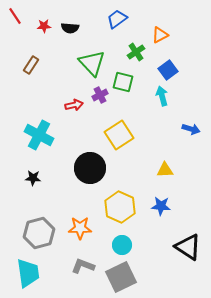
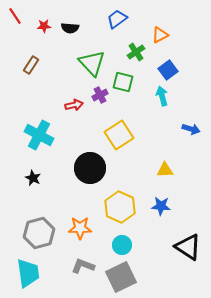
black star: rotated 21 degrees clockwise
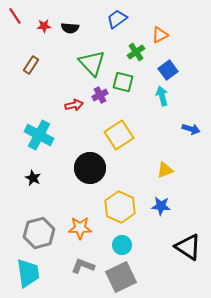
yellow triangle: rotated 18 degrees counterclockwise
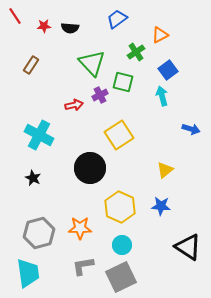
yellow triangle: rotated 18 degrees counterclockwise
gray L-shape: rotated 30 degrees counterclockwise
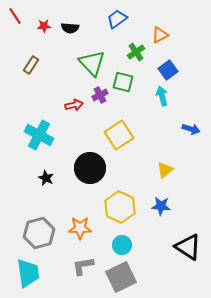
black star: moved 13 px right
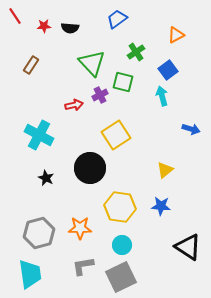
orange triangle: moved 16 px right
yellow square: moved 3 px left
yellow hexagon: rotated 16 degrees counterclockwise
cyan trapezoid: moved 2 px right, 1 px down
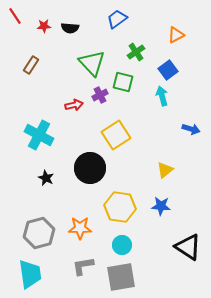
gray square: rotated 16 degrees clockwise
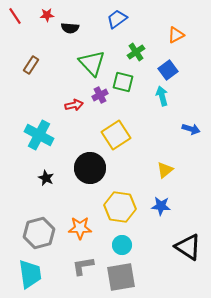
red star: moved 3 px right, 11 px up
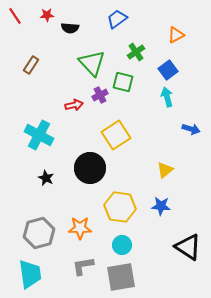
cyan arrow: moved 5 px right, 1 px down
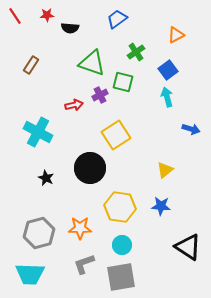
green triangle: rotated 28 degrees counterclockwise
cyan cross: moved 1 px left, 3 px up
gray L-shape: moved 1 px right, 2 px up; rotated 10 degrees counterclockwise
cyan trapezoid: rotated 100 degrees clockwise
